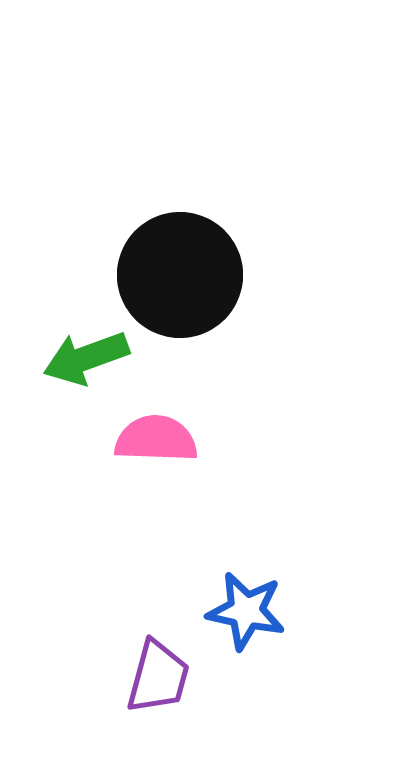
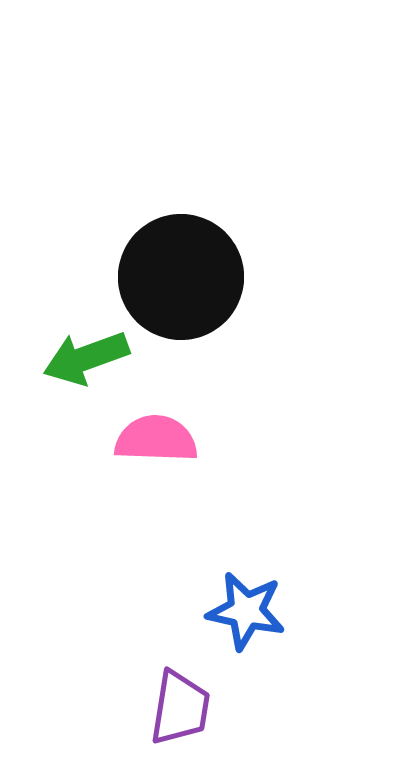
black circle: moved 1 px right, 2 px down
purple trapezoid: moved 22 px right, 31 px down; rotated 6 degrees counterclockwise
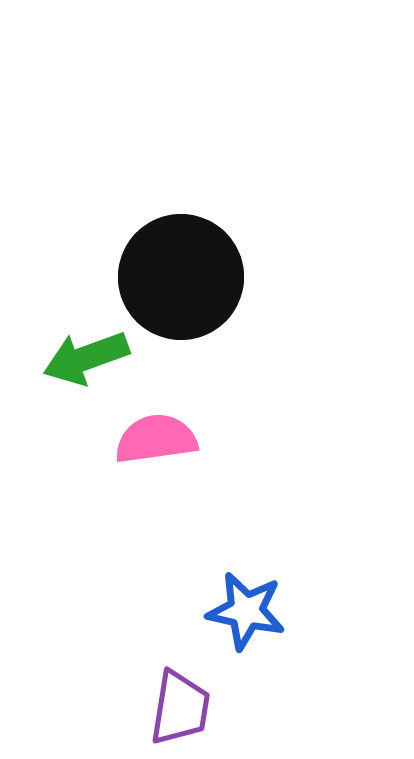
pink semicircle: rotated 10 degrees counterclockwise
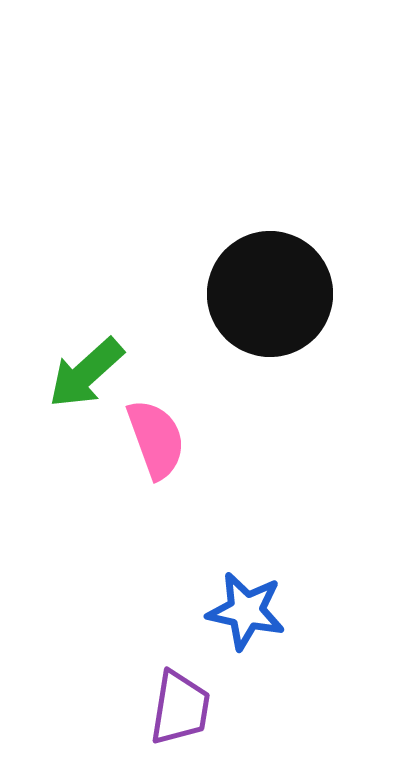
black circle: moved 89 px right, 17 px down
green arrow: moved 15 px down; rotated 22 degrees counterclockwise
pink semicircle: rotated 78 degrees clockwise
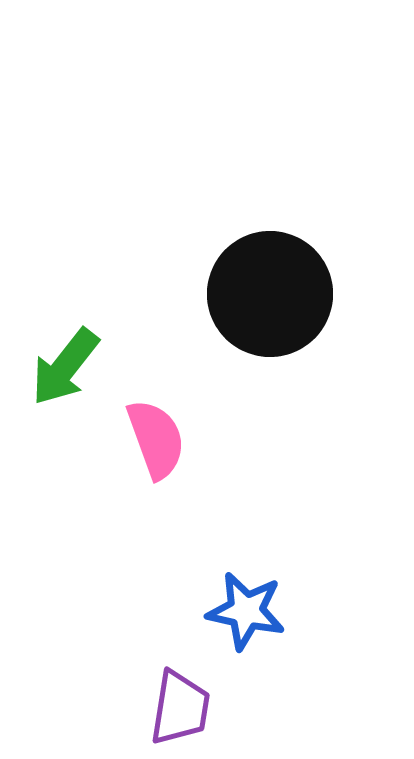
green arrow: moved 21 px left, 6 px up; rotated 10 degrees counterclockwise
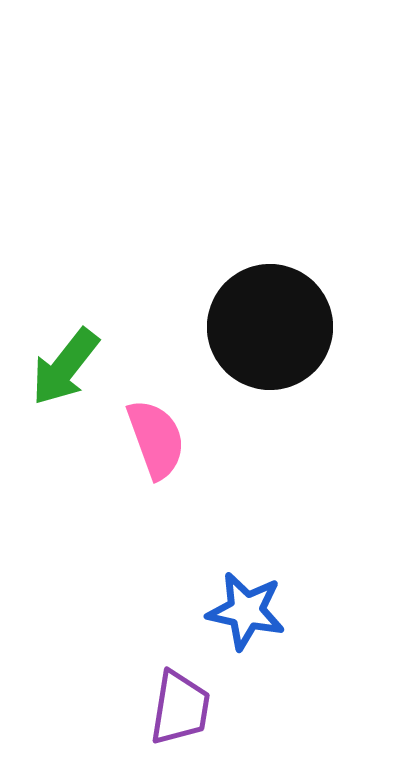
black circle: moved 33 px down
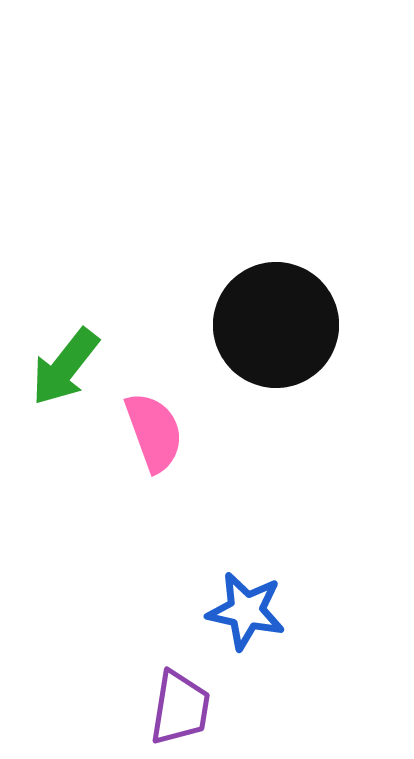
black circle: moved 6 px right, 2 px up
pink semicircle: moved 2 px left, 7 px up
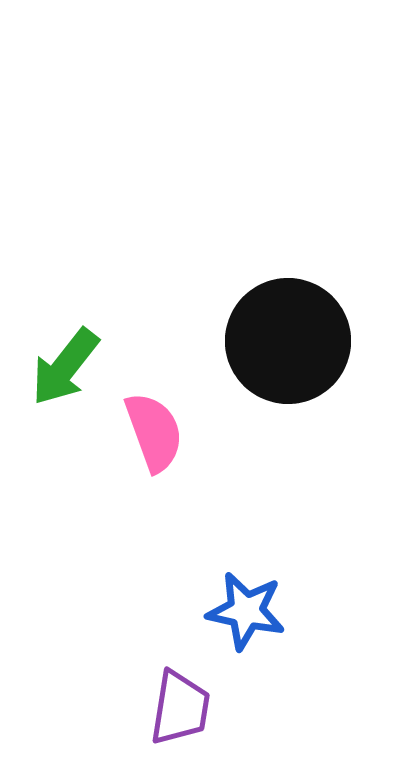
black circle: moved 12 px right, 16 px down
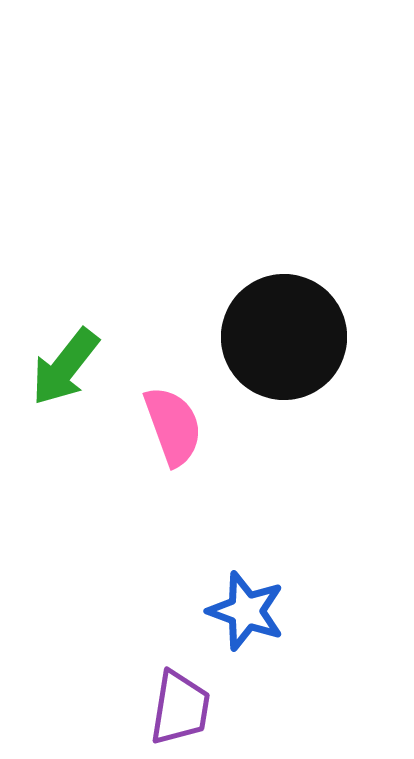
black circle: moved 4 px left, 4 px up
pink semicircle: moved 19 px right, 6 px up
blue star: rotated 8 degrees clockwise
